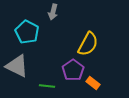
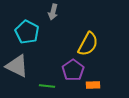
orange rectangle: moved 2 px down; rotated 40 degrees counterclockwise
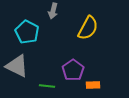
gray arrow: moved 1 px up
yellow semicircle: moved 16 px up
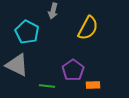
gray triangle: moved 1 px up
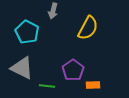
gray triangle: moved 5 px right, 3 px down
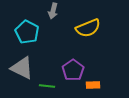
yellow semicircle: rotated 40 degrees clockwise
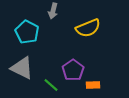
green line: moved 4 px right, 1 px up; rotated 35 degrees clockwise
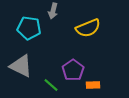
cyan pentagon: moved 2 px right, 4 px up; rotated 20 degrees counterclockwise
gray triangle: moved 1 px left, 2 px up
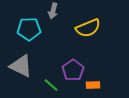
cyan pentagon: moved 1 px down; rotated 10 degrees counterclockwise
